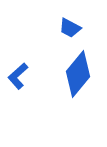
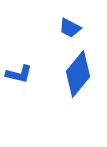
blue L-shape: moved 1 px right, 2 px up; rotated 124 degrees counterclockwise
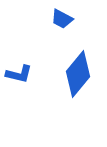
blue trapezoid: moved 8 px left, 9 px up
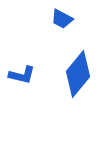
blue L-shape: moved 3 px right, 1 px down
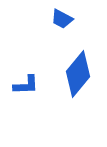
blue L-shape: moved 4 px right, 10 px down; rotated 16 degrees counterclockwise
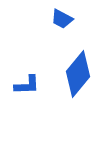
blue L-shape: moved 1 px right
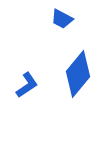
blue L-shape: rotated 32 degrees counterclockwise
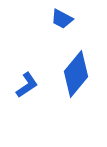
blue diamond: moved 2 px left
